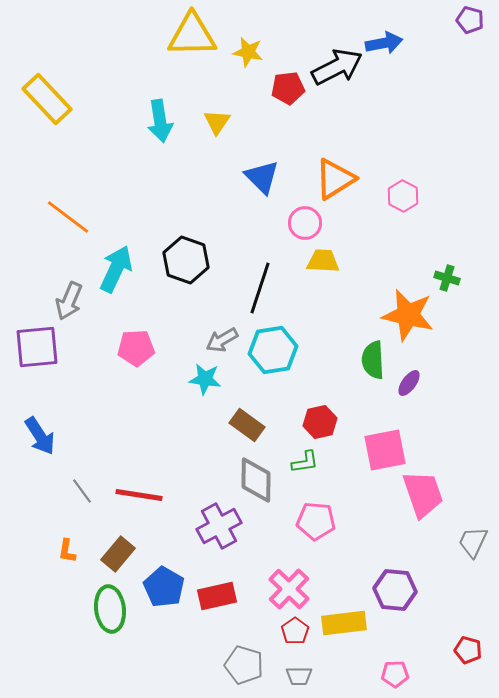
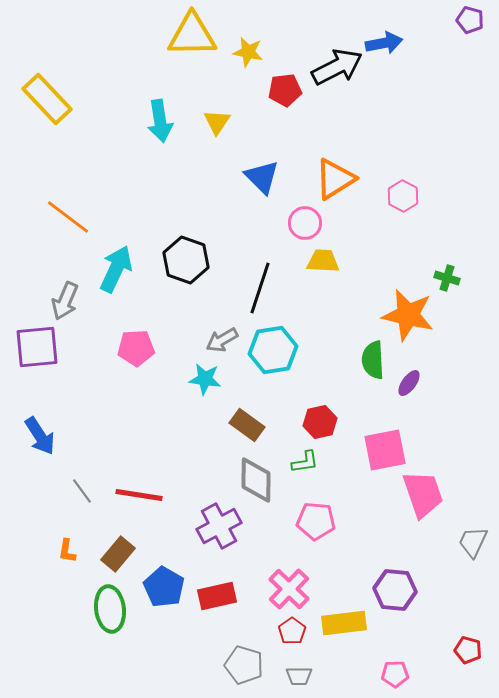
red pentagon at (288, 88): moved 3 px left, 2 px down
gray arrow at (69, 301): moved 4 px left
red pentagon at (295, 631): moved 3 px left
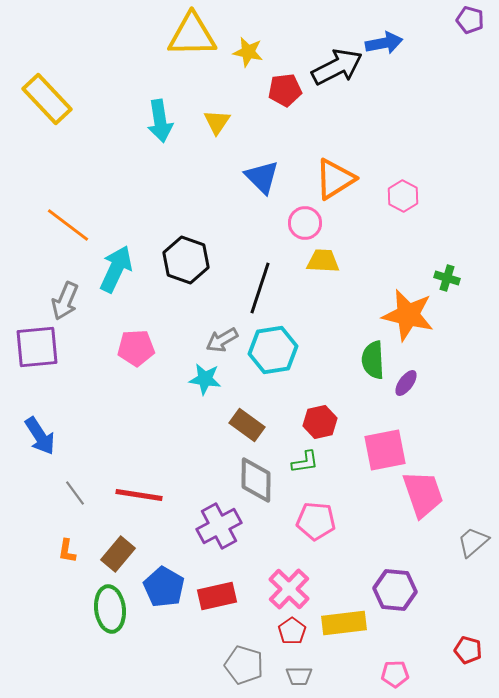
orange line at (68, 217): moved 8 px down
purple ellipse at (409, 383): moved 3 px left
gray line at (82, 491): moved 7 px left, 2 px down
gray trapezoid at (473, 542): rotated 24 degrees clockwise
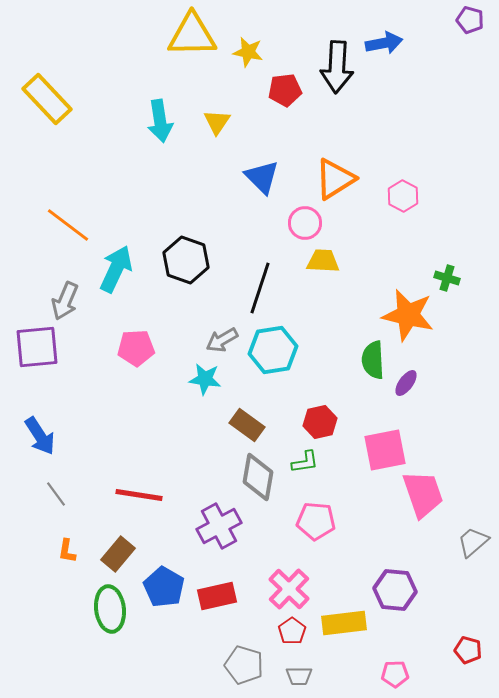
black arrow at (337, 67): rotated 120 degrees clockwise
gray diamond at (256, 480): moved 2 px right, 3 px up; rotated 9 degrees clockwise
gray line at (75, 493): moved 19 px left, 1 px down
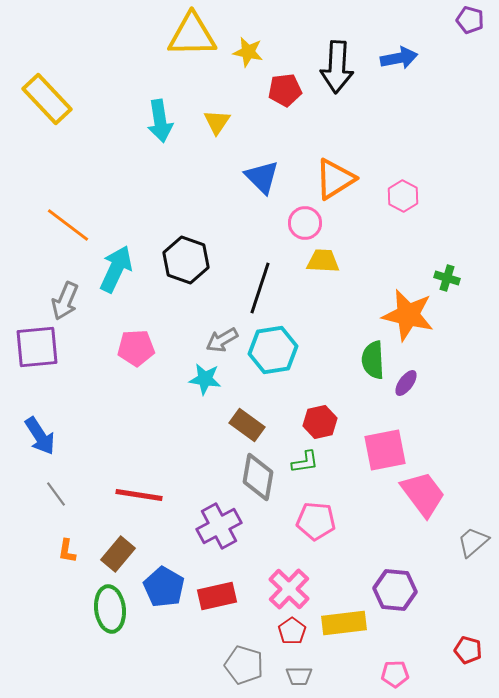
blue arrow at (384, 43): moved 15 px right, 15 px down
pink trapezoid at (423, 494): rotated 18 degrees counterclockwise
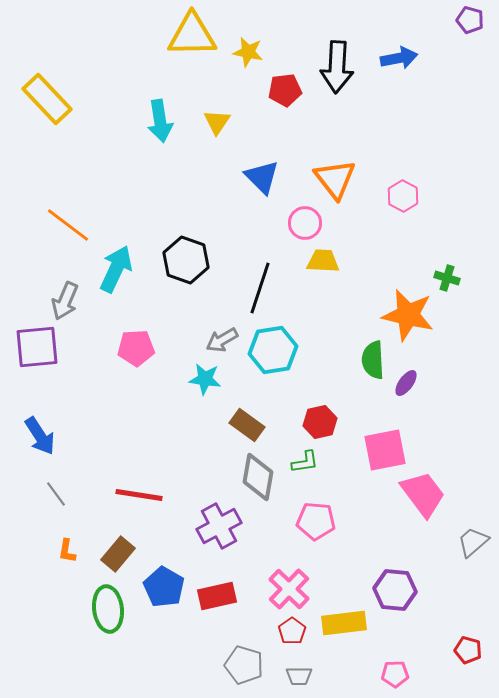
orange triangle at (335, 179): rotated 36 degrees counterclockwise
green ellipse at (110, 609): moved 2 px left
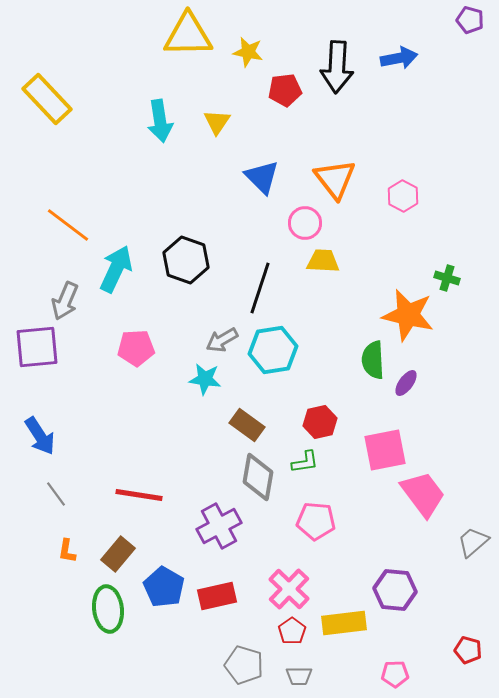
yellow triangle at (192, 35): moved 4 px left
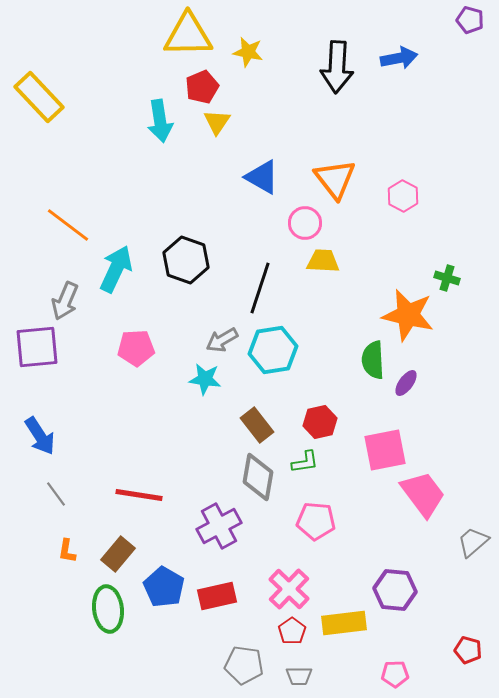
red pentagon at (285, 90): moved 83 px left, 3 px up; rotated 16 degrees counterclockwise
yellow rectangle at (47, 99): moved 8 px left, 2 px up
blue triangle at (262, 177): rotated 15 degrees counterclockwise
brown rectangle at (247, 425): moved 10 px right; rotated 16 degrees clockwise
gray pentagon at (244, 665): rotated 9 degrees counterclockwise
